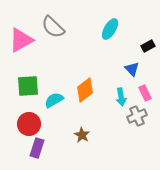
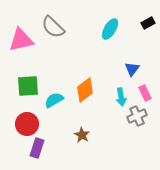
pink triangle: rotated 16 degrees clockwise
black rectangle: moved 23 px up
blue triangle: rotated 21 degrees clockwise
red circle: moved 2 px left
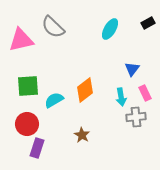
gray cross: moved 1 px left, 1 px down; rotated 18 degrees clockwise
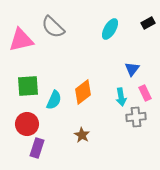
orange diamond: moved 2 px left, 2 px down
cyan semicircle: rotated 144 degrees clockwise
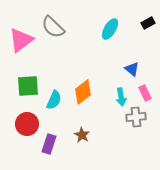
pink triangle: rotated 24 degrees counterclockwise
blue triangle: rotated 28 degrees counterclockwise
purple rectangle: moved 12 px right, 4 px up
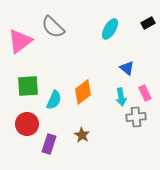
pink triangle: moved 1 px left, 1 px down
blue triangle: moved 5 px left, 1 px up
